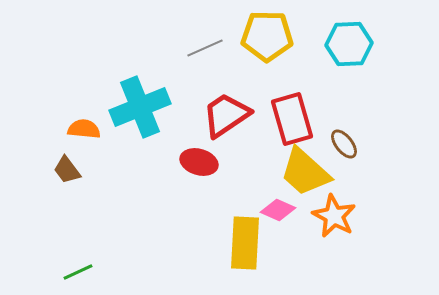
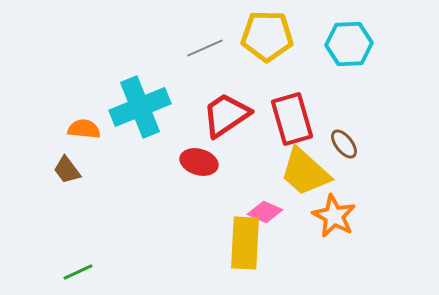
pink diamond: moved 13 px left, 2 px down
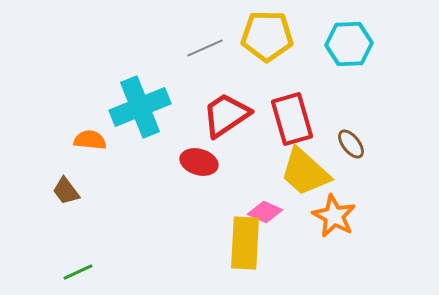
orange semicircle: moved 6 px right, 11 px down
brown ellipse: moved 7 px right
brown trapezoid: moved 1 px left, 21 px down
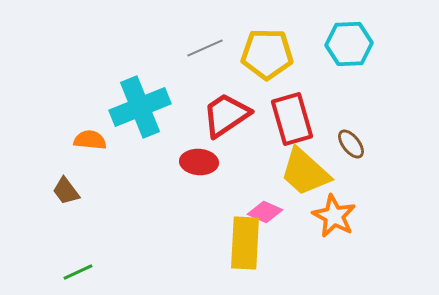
yellow pentagon: moved 18 px down
red ellipse: rotated 12 degrees counterclockwise
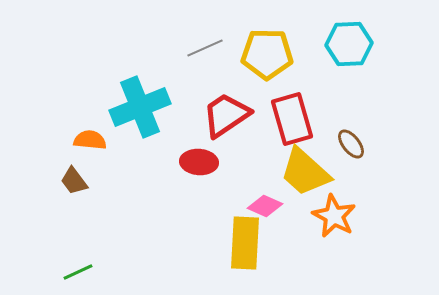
brown trapezoid: moved 8 px right, 10 px up
pink diamond: moved 6 px up
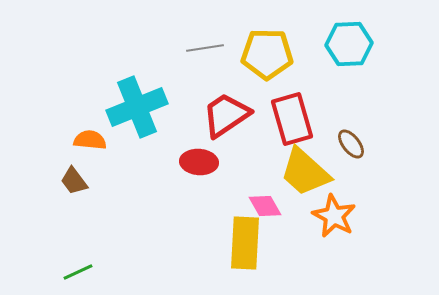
gray line: rotated 15 degrees clockwise
cyan cross: moved 3 px left
pink diamond: rotated 36 degrees clockwise
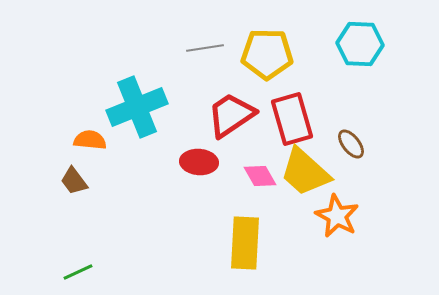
cyan hexagon: moved 11 px right; rotated 6 degrees clockwise
red trapezoid: moved 5 px right
pink diamond: moved 5 px left, 30 px up
orange star: moved 3 px right
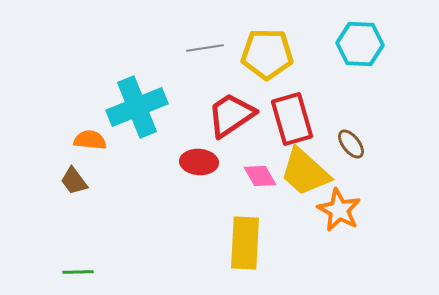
orange star: moved 2 px right, 6 px up
green line: rotated 24 degrees clockwise
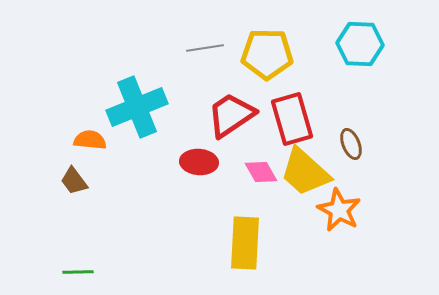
brown ellipse: rotated 16 degrees clockwise
pink diamond: moved 1 px right, 4 px up
